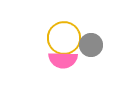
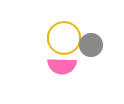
pink semicircle: moved 1 px left, 6 px down
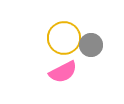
pink semicircle: moved 1 px right, 6 px down; rotated 28 degrees counterclockwise
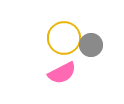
pink semicircle: moved 1 px left, 1 px down
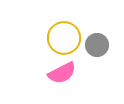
gray circle: moved 6 px right
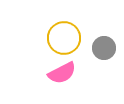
gray circle: moved 7 px right, 3 px down
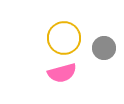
pink semicircle: rotated 12 degrees clockwise
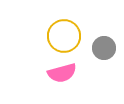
yellow circle: moved 2 px up
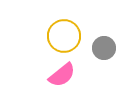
pink semicircle: moved 2 px down; rotated 24 degrees counterclockwise
